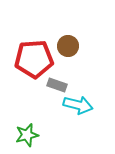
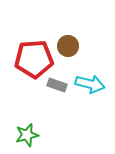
cyan arrow: moved 12 px right, 21 px up
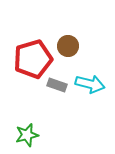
red pentagon: moved 1 px left; rotated 12 degrees counterclockwise
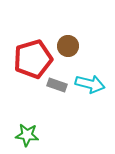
green star: rotated 20 degrees clockwise
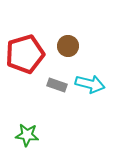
red pentagon: moved 8 px left, 5 px up
